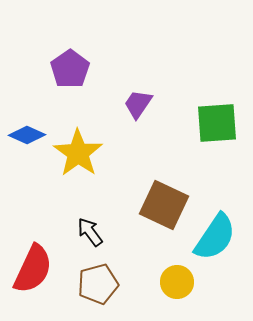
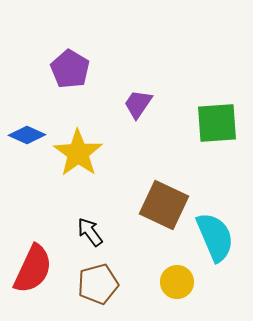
purple pentagon: rotated 6 degrees counterclockwise
cyan semicircle: rotated 57 degrees counterclockwise
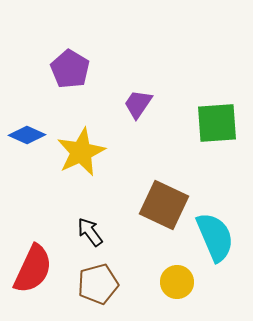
yellow star: moved 3 px right, 1 px up; rotated 12 degrees clockwise
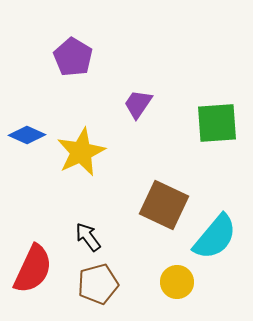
purple pentagon: moved 3 px right, 12 px up
black arrow: moved 2 px left, 5 px down
cyan semicircle: rotated 63 degrees clockwise
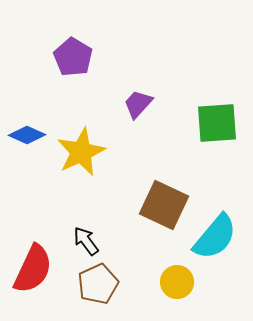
purple trapezoid: rotated 8 degrees clockwise
black arrow: moved 2 px left, 4 px down
brown pentagon: rotated 9 degrees counterclockwise
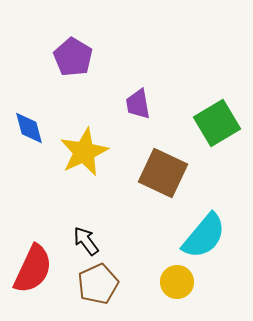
purple trapezoid: rotated 52 degrees counterclockwise
green square: rotated 27 degrees counterclockwise
blue diamond: moved 2 px right, 7 px up; rotated 51 degrees clockwise
yellow star: moved 3 px right
brown square: moved 1 px left, 32 px up
cyan semicircle: moved 11 px left, 1 px up
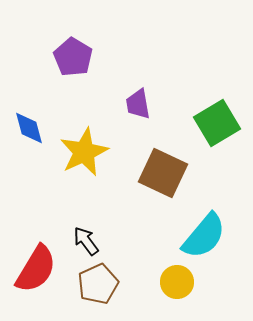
red semicircle: moved 3 px right; rotated 6 degrees clockwise
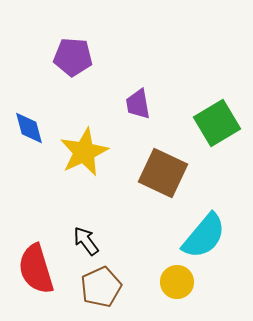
purple pentagon: rotated 27 degrees counterclockwise
red semicircle: rotated 132 degrees clockwise
brown pentagon: moved 3 px right, 3 px down
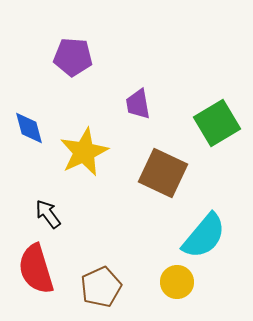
black arrow: moved 38 px left, 27 px up
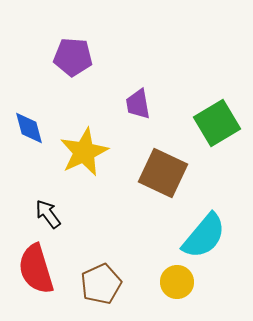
brown pentagon: moved 3 px up
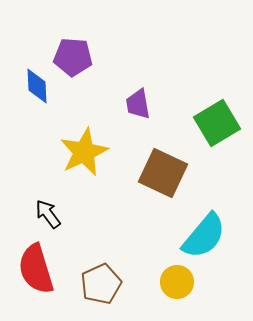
blue diamond: moved 8 px right, 42 px up; rotated 12 degrees clockwise
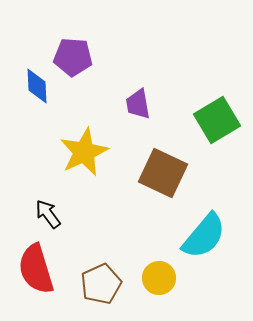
green square: moved 3 px up
yellow circle: moved 18 px left, 4 px up
